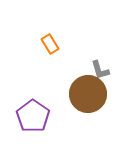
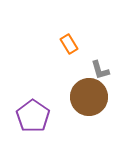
orange rectangle: moved 19 px right
brown circle: moved 1 px right, 3 px down
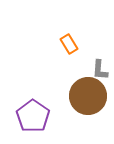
gray L-shape: rotated 20 degrees clockwise
brown circle: moved 1 px left, 1 px up
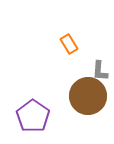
gray L-shape: moved 1 px down
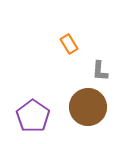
brown circle: moved 11 px down
